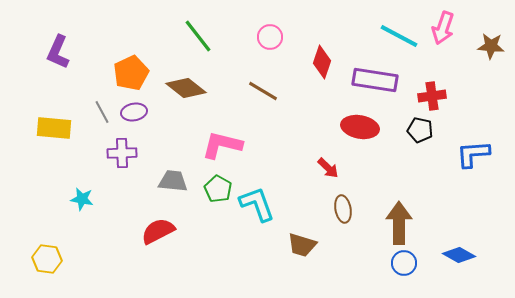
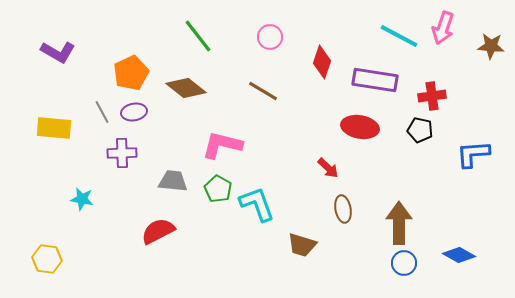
purple L-shape: rotated 84 degrees counterclockwise
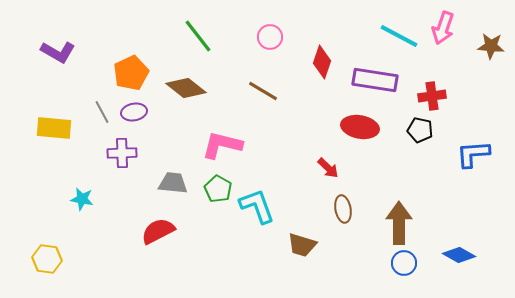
gray trapezoid: moved 2 px down
cyan L-shape: moved 2 px down
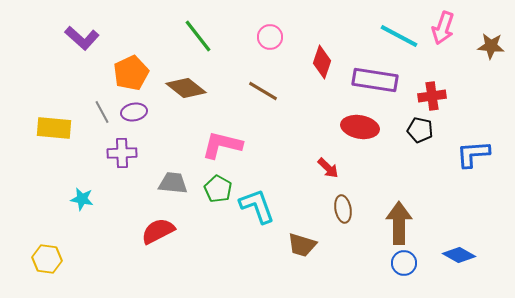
purple L-shape: moved 24 px right, 14 px up; rotated 12 degrees clockwise
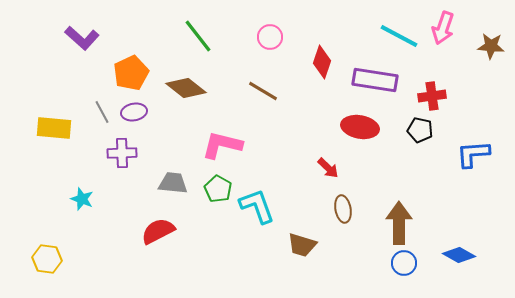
cyan star: rotated 10 degrees clockwise
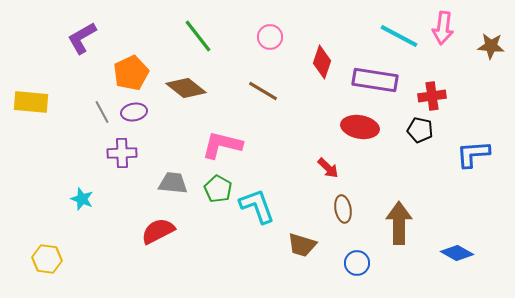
pink arrow: rotated 12 degrees counterclockwise
purple L-shape: rotated 108 degrees clockwise
yellow rectangle: moved 23 px left, 26 px up
blue diamond: moved 2 px left, 2 px up
blue circle: moved 47 px left
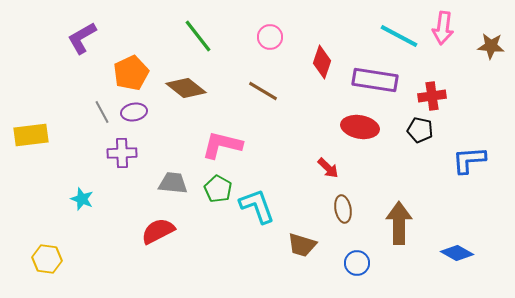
yellow rectangle: moved 33 px down; rotated 12 degrees counterclockwise
blue L-shape: moved 4 px left, 6 px down
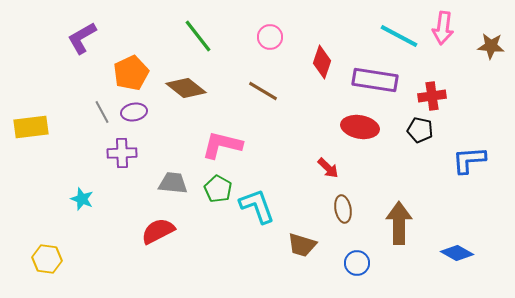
yellow rectangle: moved 8 px up
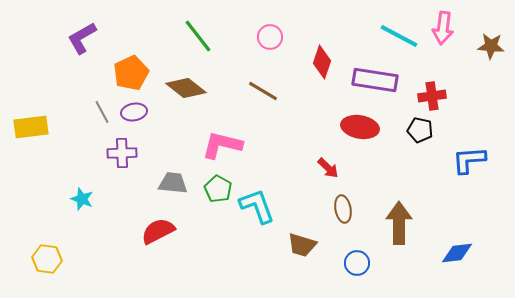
blue diamond: rotated 36 degrees counterclockwise
